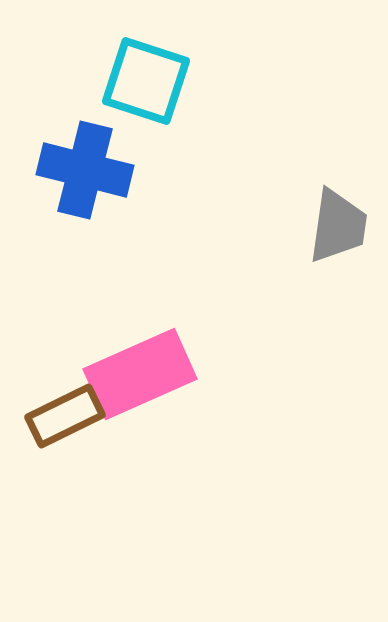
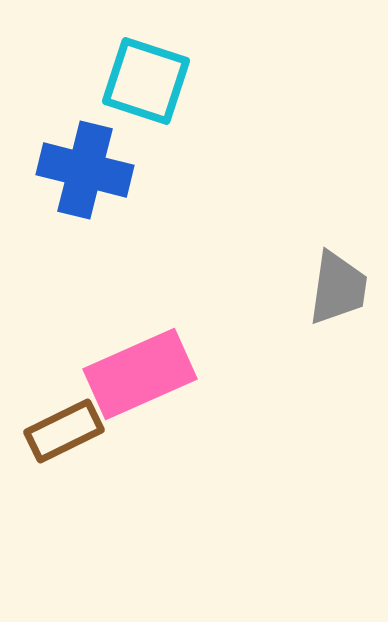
gray trapezoid: moved 62 px down
brown rectangle: moved 1 px left, 15 px down
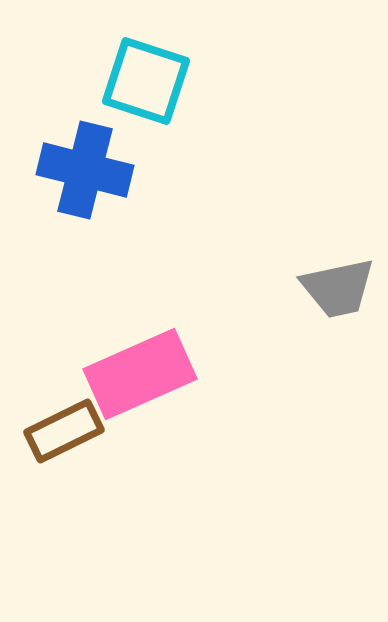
gray trapezoid: rotated 70 degrees clockwise
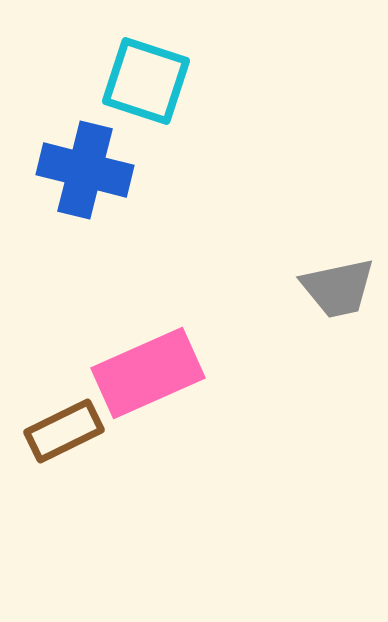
pink rectangle: moved 8 px right, 1 px up
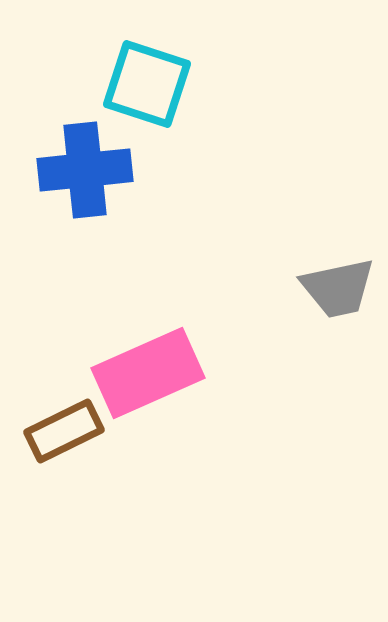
cyan square: moved 1 px right, 3 px down
blue cross: rotated 20 degrees counterclockwise
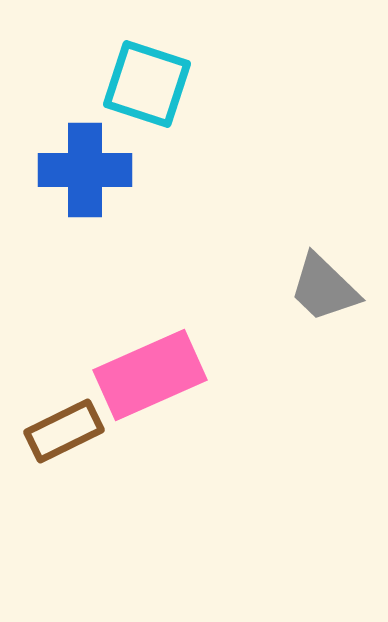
blue cross: rotated 6 degrees clockwise
gray trapezoid: moved 14 px left; rotated 56 degrees clockwise
pink rectangle: moved 2 px right, 2 px down
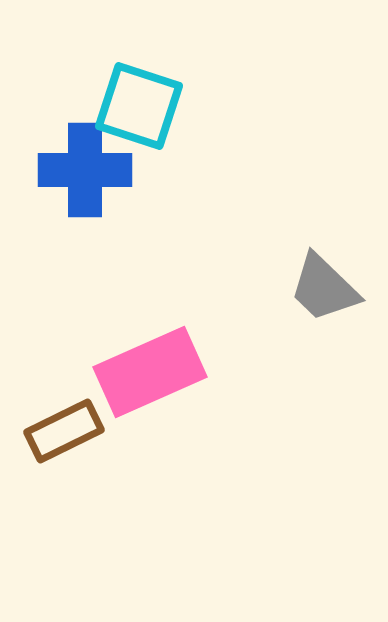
cyan square: moved 8 px left, 22 px down
pink rectangle: moved 3 px up
